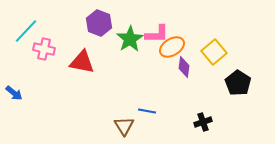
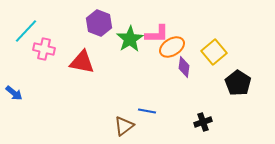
brown triangle: rotated 25 degrees clockwise
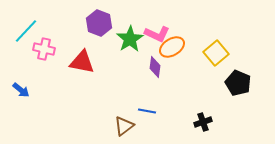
pink L-shape: rotated 25 degrees clockwise
yellow square: moved 2 px right, 1 px down
purple diamond: moved 29 px left
black pentagon: rotated 10 degrees counterclockwise
blue arrow: moved 7 px right, 3 px up
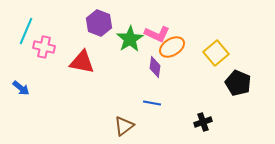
cyan line: rotated 20 degrees counterclockwise
pink cross: moved 2 px up
blue arrow: moved 2 px up
blue line: moved 5 px right, 8 px up
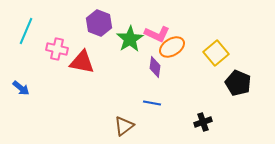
pink cross: moved 13 px right, 2 px down
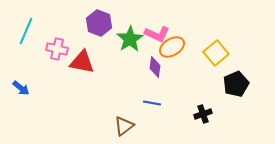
black pentagon: moved 2 px left, 1 px down; rotated 25 degrees clockwise
black cross: moved 8 px up
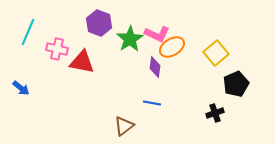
cyan line: moved 2 px right, 1 px down
black cross: moved 12 px right, 1 px up
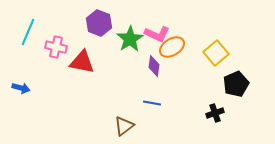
pink cross: moved 1 px left, 2 px up
purple diamond: moved 1 px left, 1 px up
blue arrow: rotated 24 degrees counterclockwise
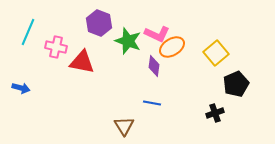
green star: moved 2 px left, 2 px down; rotated 20 degrees counterclockwise
brown triangle: rotated 25 degrees counterclockwise
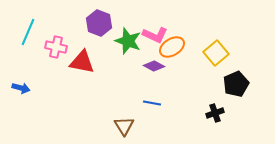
pink L-shape: moved 2 px left, 1 px down
purple diamond: rotated 70 degrees counterclockwise
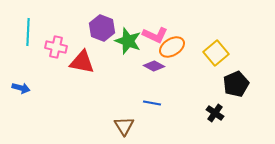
purple hexagon: moved 3 px right, 5 px down
cyan line: rotated 20 degrees counterclockwise
black cross: rotated 36 degrees counterclockwise
